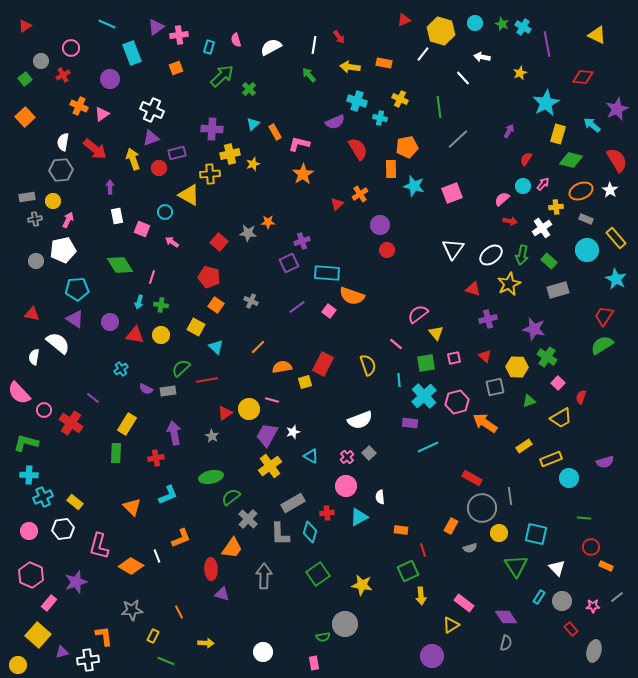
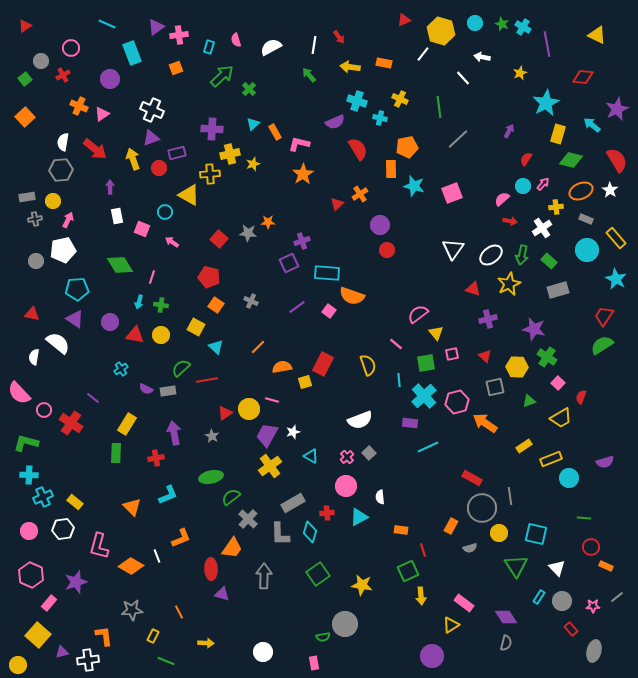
red square at (219, 242): moved 3 px up
pink square at (454, 358): moved 2 px left, 4 px up
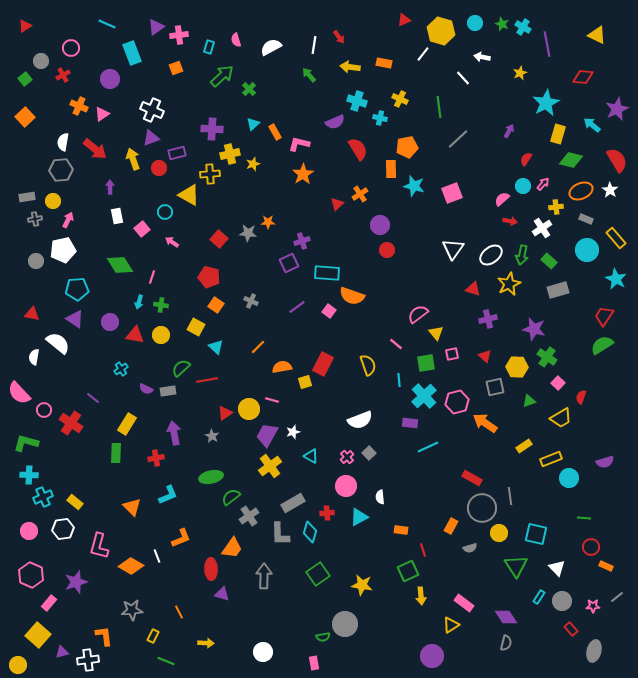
pink square at (142, 229): rotated 28 degrees clockwise
gray cross at (248, 519): moved 1 px right, 3 px up; rotated 12 degrees clockwise
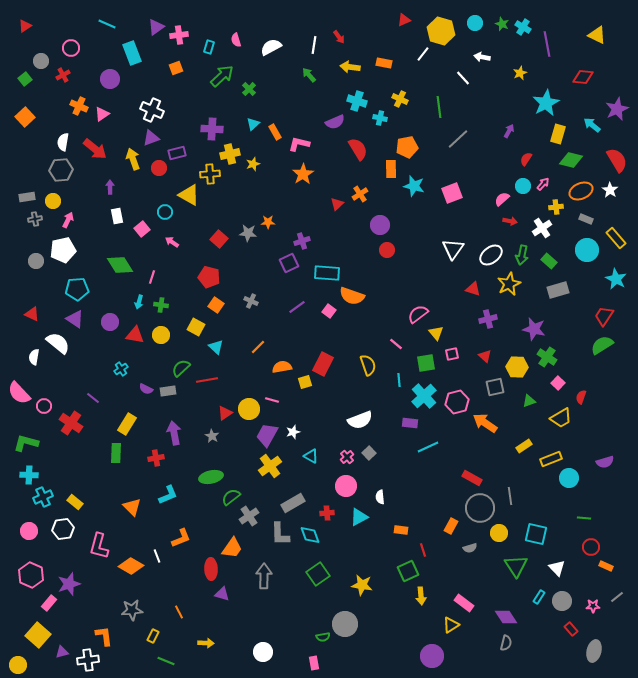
red triangle at (32, 314): rotated 14 degrees clockwise
pink circle at (44, 410): moved 4 px up
gray circle at (482, 508): moved 2 px left
cyan diamond at (310, 532): moved 3 px down; rotated 35 degrees counterclockwise
purple star at (76, 582): moved 7 px left, 2 px down
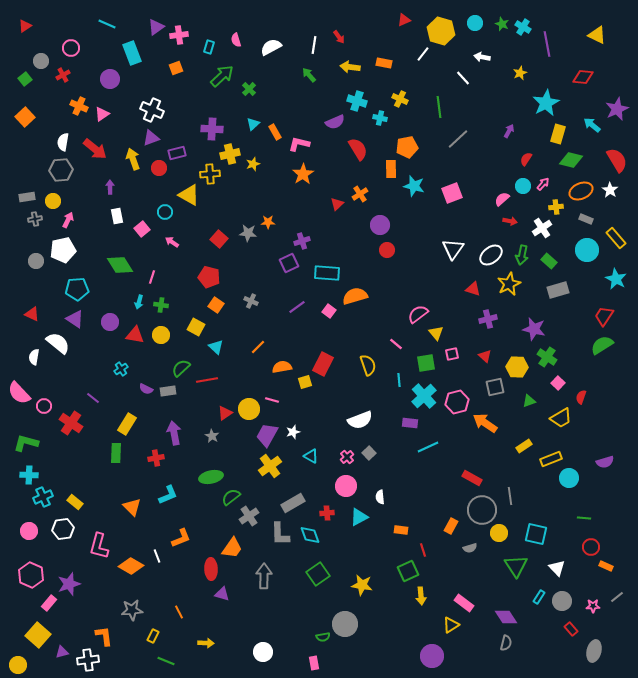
orange semicircle at (352, 296): moved 3 px right; rotated 145 degrees clockwise
gray circle at (480, 508): moved 2 px right, 2 px down
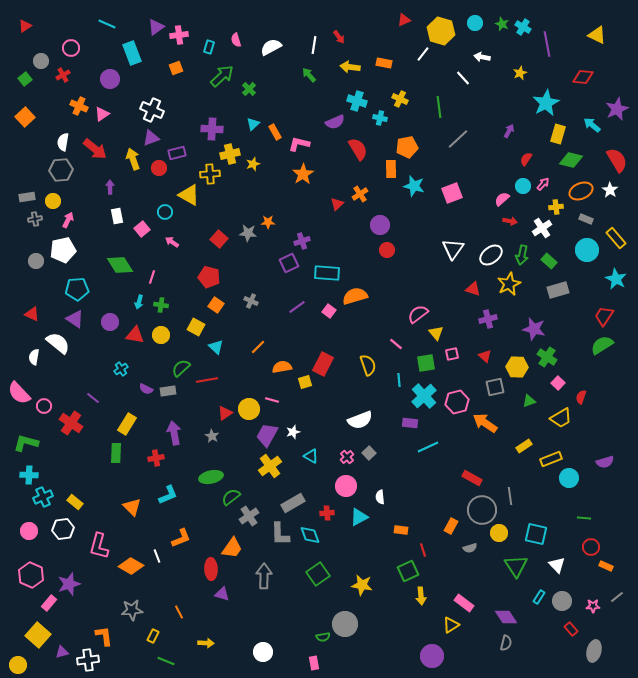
white triangle at (557, 568): moved 3 px up
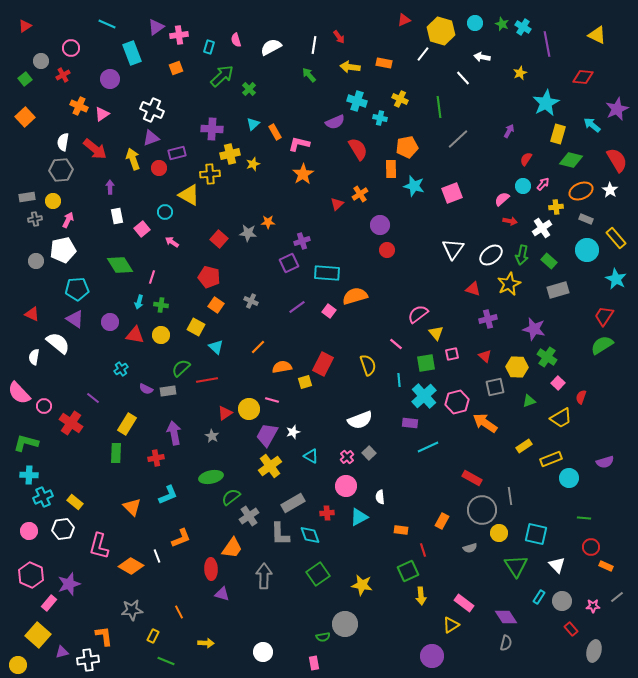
orange rectangle at (451, 526): moved 9 px left, 5 px up
